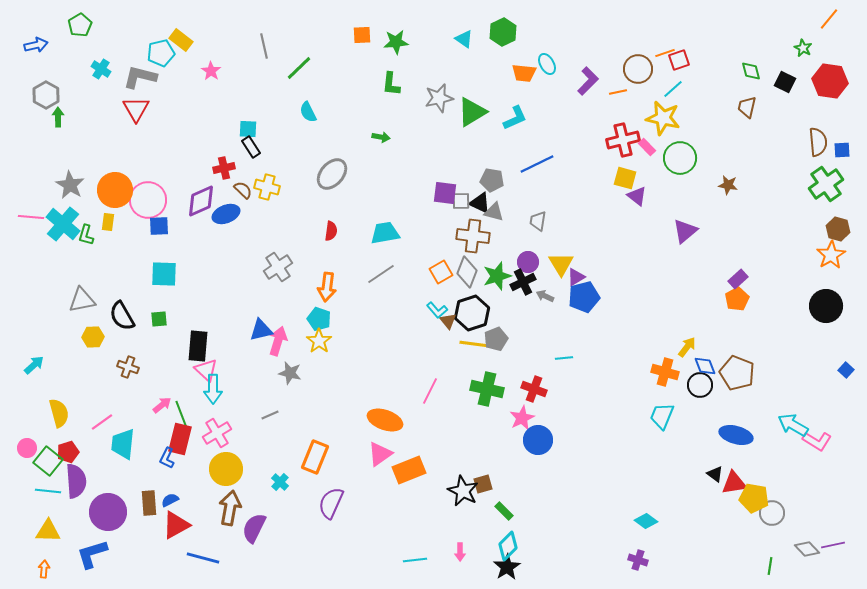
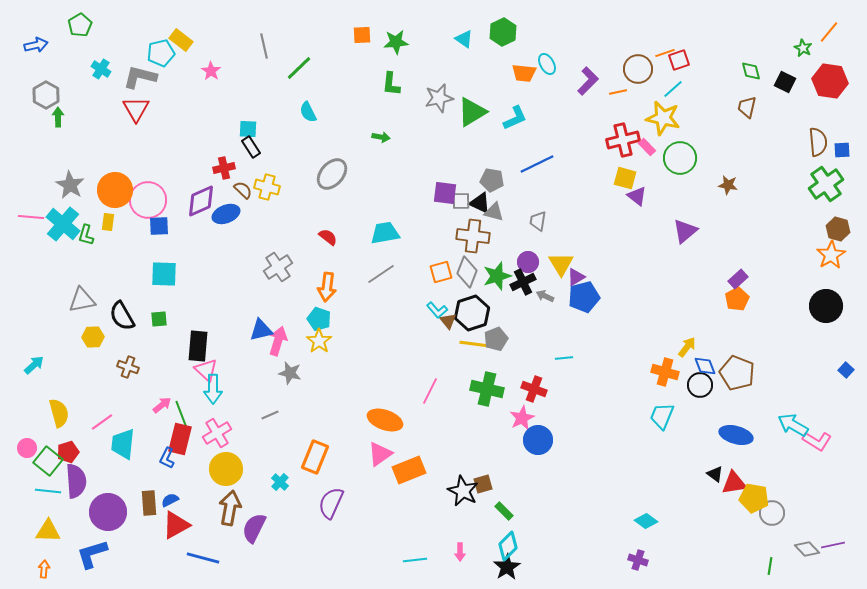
orange line at (829, 19): moved 13 px down
red semicircle at (331, 231): moved 3 px left, 6 px down; rotated 60 degrees counterclockwise
orange square at (441, 272): rotated 15 degrees clockwise
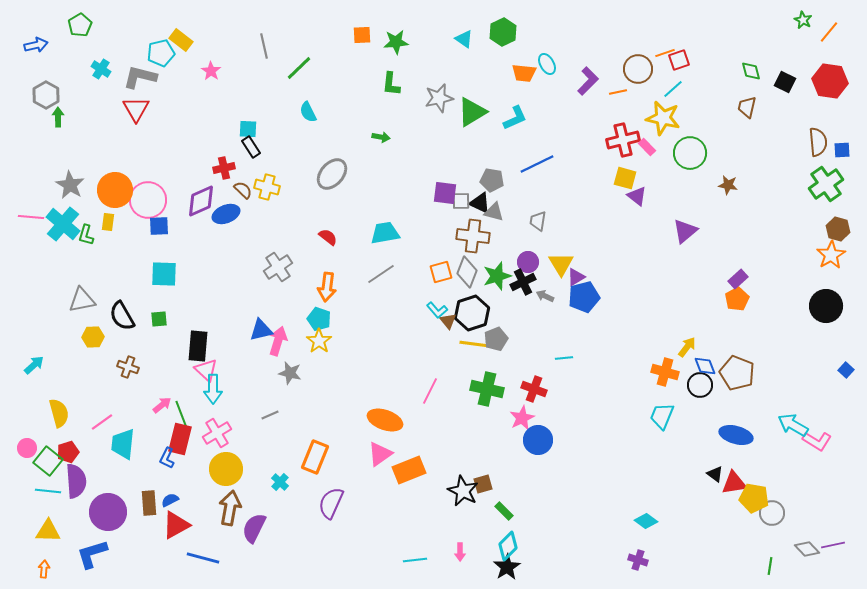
green star at (803, 48): moved 28 px up
green circle at (680, 158): moved 10 px right, 5 px up
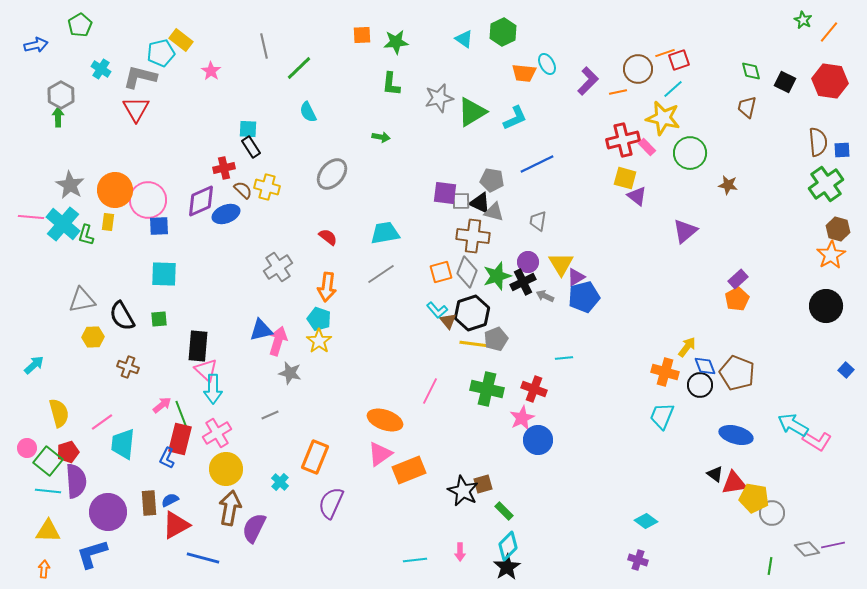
gray hexagon at (46, 95): moved 15 px right
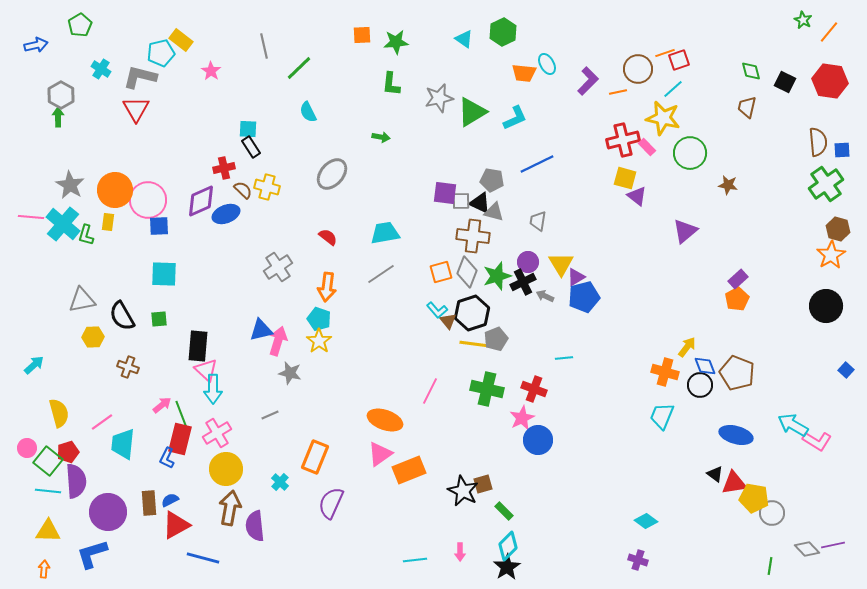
purple semicircle at (254, 528): moved 1 px right, 2 px up; rotated 32 degrees counterclockwise
